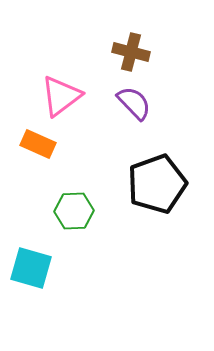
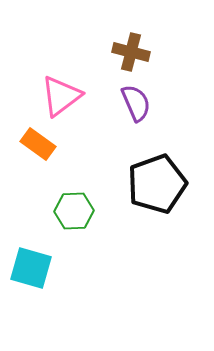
purple semicircle: moved 2 px right; rotated 21 degrees clockwise
orange rectangle: rotated 12 degrees clockwise
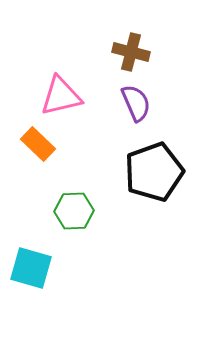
pink triangle: rotated 24 degrees clockwise
orange rectangle: rotated 8 degrees clockwise
black pentagon: moved 3 px left, 12 px up
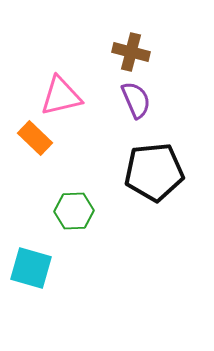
purple semicircle: moved 3 px up
orange rectangle: moved 3 px left, 6 px up
black pentagon: rotated 14 degrees clockwise
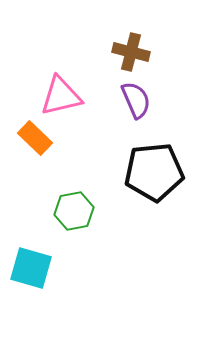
green hexagon: rotated 9 degrees counterclockwise
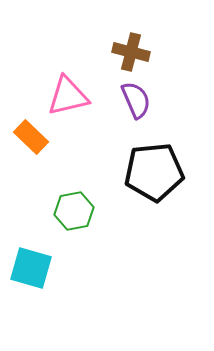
pink triangle: moved 7 px right
orange rectangle: moved 4 px left, 1 px up
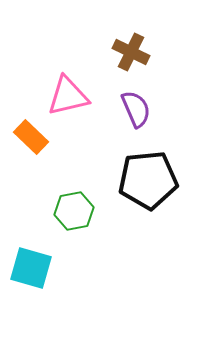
brown cross: rotated 12 degrees clockwise
purple semicircle: moved 9 px down
black pentagon: moved 6 px left, 8 px down
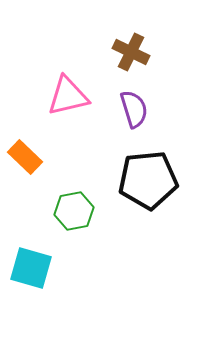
purple semicircle: moved 2 px left; rotated 6 degrees clockwise
orange rectangle: moved 6 px left, 20 px down
